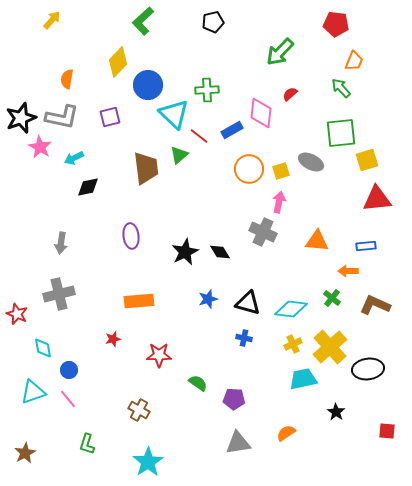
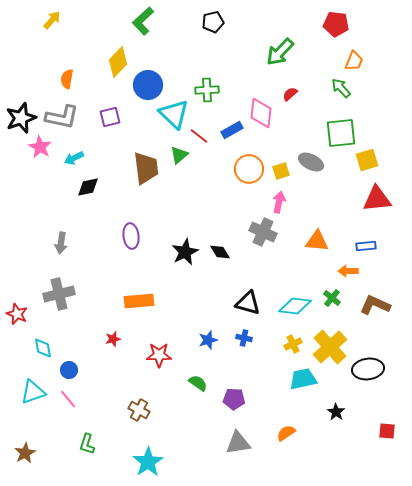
blue star at (208, 299): moved 41 px down
cyan diamond at (291, 309): moved 4 px right, 3 px up
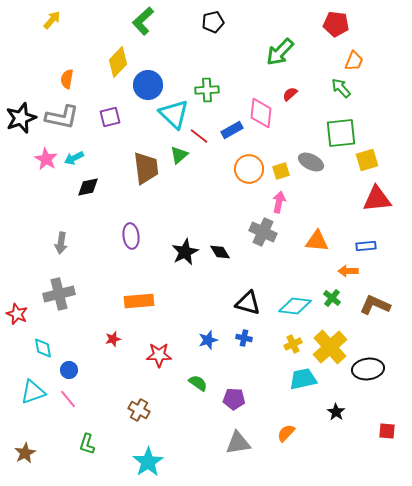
pink star at (40, 147): moved 6 px right, 12 px down
orange semicircle at (286, 433): rotated 12 degrees counterclockwise
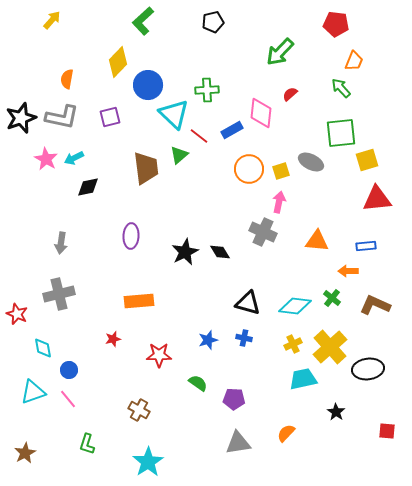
purple ellipse at (131, 236): rotated 10 degrees clockwise
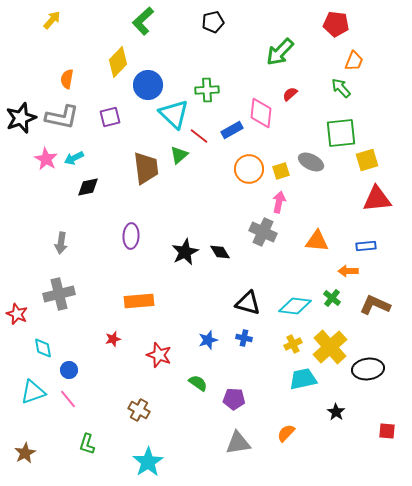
red star at (159, 355): rotated 20 degrees clockwise
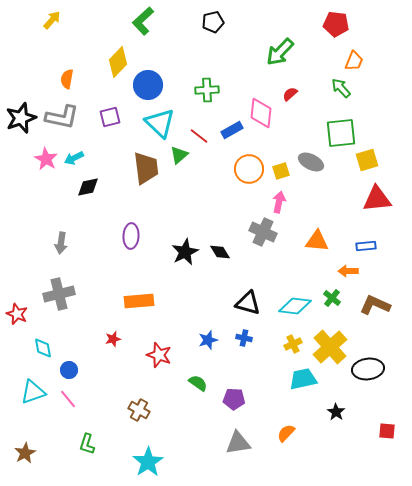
cyan triangle at (174, 114): moved 14 px left, 9 px down
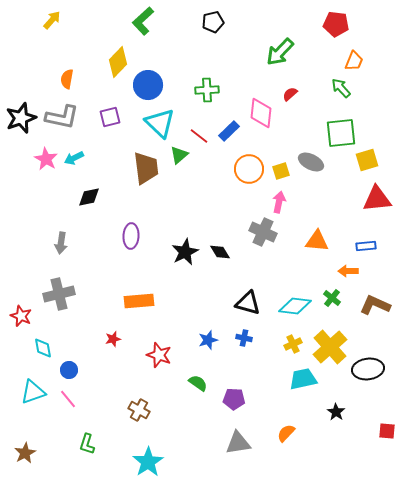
blue rectangle at (232, 130): moved 3 px left, 1 px down; rotated 15 degrees counterclockwise
black diamond at (88, 187): moved 1 px right, 10 px down
red star at (17, 314): moved 4 px right, 2 px down
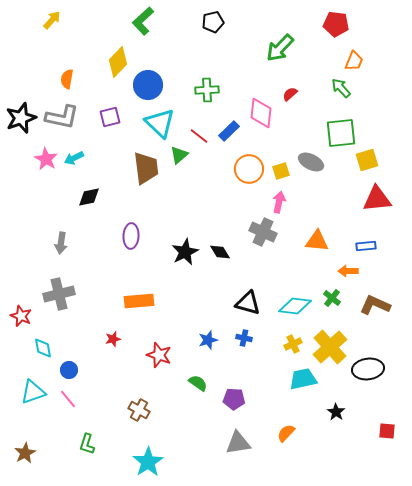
green arrow at (280, 52): moved 4 px up
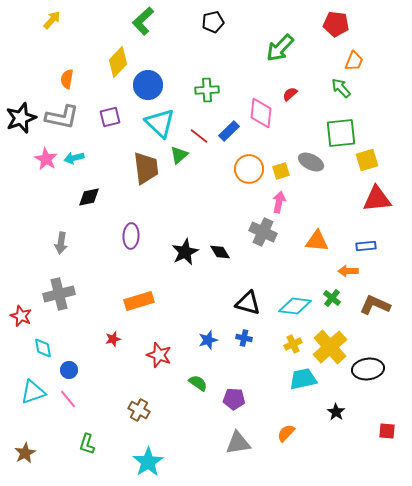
cyan arrow at (74, 158): rotated 12 degrees clockwise
orange rectangle at (139, 301): rotated 12 degrees counterclockwise
